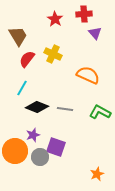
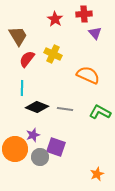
cyan line: rotated 28 degrees counterclockwise
orange circle: moved 2 px up
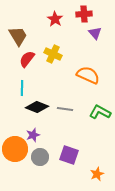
purple square: moved 13 px right, 8 px down
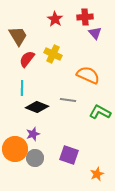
red cross: moved 1 px right, 3 px down
gray line: moved 3 px right, 9 px up
purple star: moved 1 px up
gray circle: moved 5 px left, 1 px down
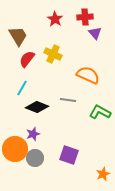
cyan line: rotated 28 degrees clockwise
orange star: moved 6 px right
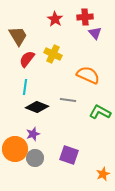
cyan line: moved 3 px right, 1 px up; rotated 21 degrees counterclockwise
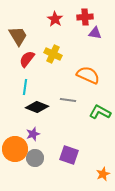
purple triangle: rotated 40 degrees counterclockwise
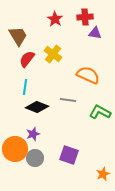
yellow cross: rotated 12 degrees clockwise
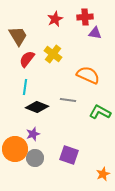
red star: rotated 14 degrees clockwise
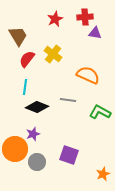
gray circle: moved 2 px right, 4 px down
